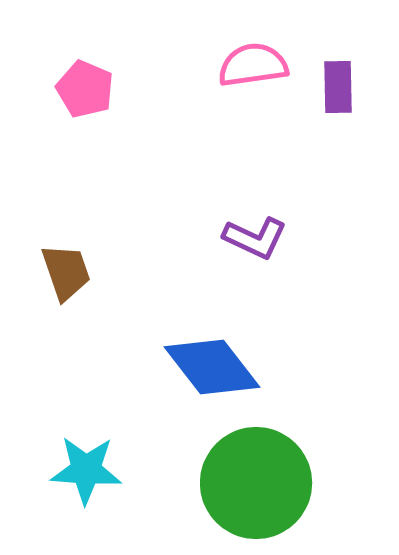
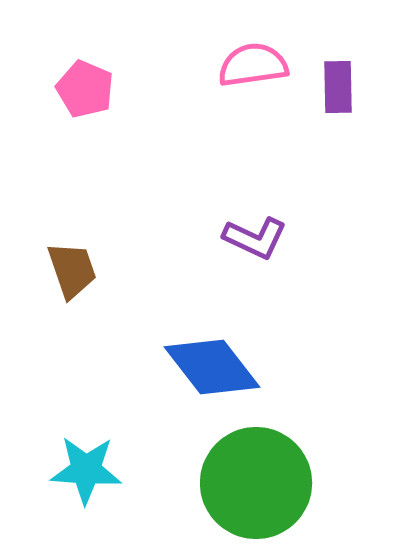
brown trapezoid: moved 6 px right, 2 px up
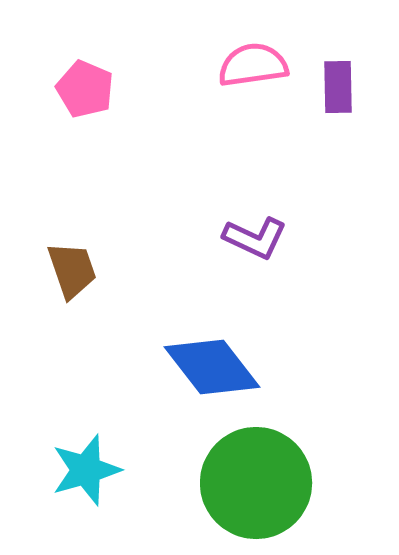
cyan star: rotated 20 degrees counterclockwise
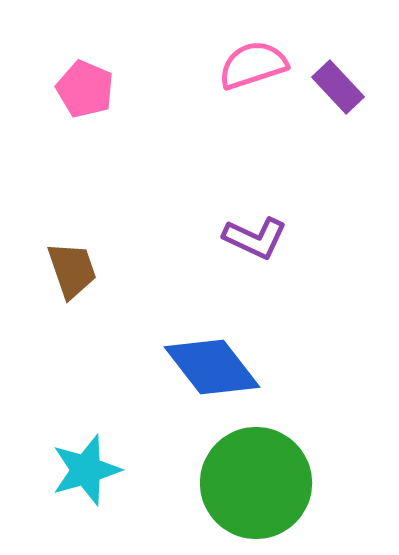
pink semicircle: rotated 10 degrees counterclockwise
purple rectangle: rotated 42 degrees counterclockwise
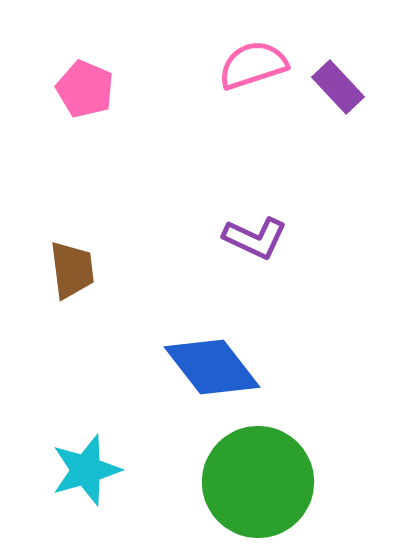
brown trapezoid: rotated 12 degrees clockwise
green circle: moved 2 px right, 1 px up
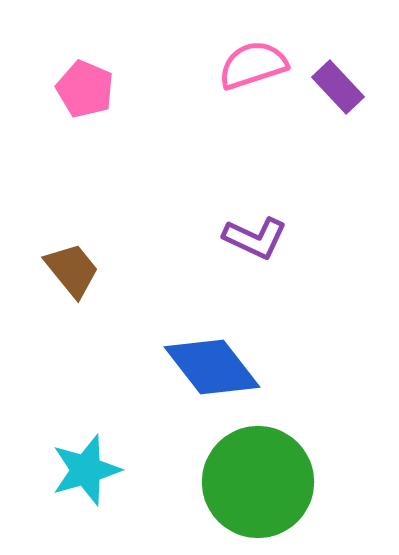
brown trapezoid: rotated 32 degrees counterclockwise
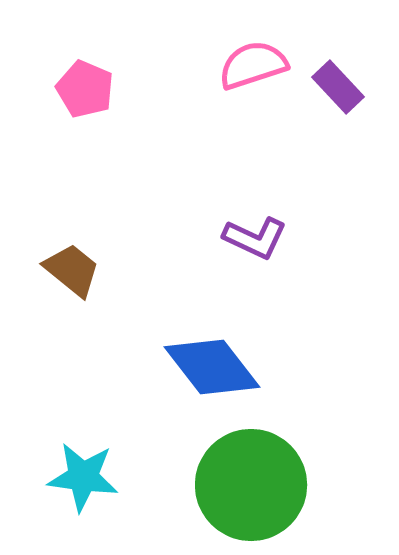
brown trapezoid: rotated 12 degrees counterclockwise
cyan star: moved 3 px left, 7 px down; rotated 24 degrees clockwise
green circle: moved 7 px left, 3 px down
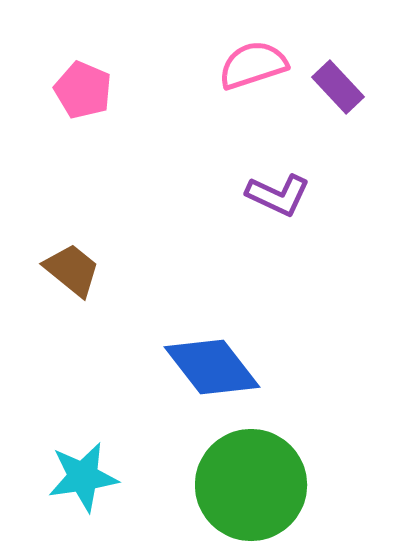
pink pentagon: moved 2 px left, 1 px down
purple L-shape: moved 23 px right, 43 px up
cyan star: rotated 16 degrees counterclockwise
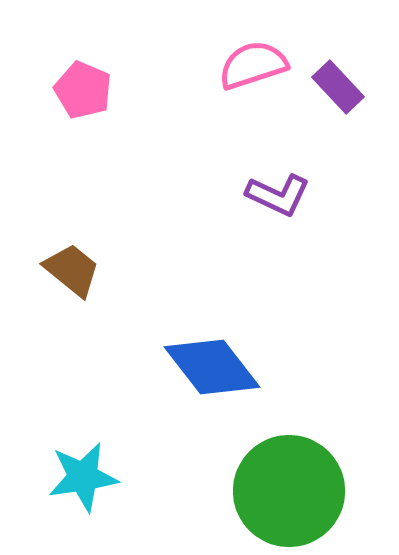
green circle: moved 38 px right, 6 px down
